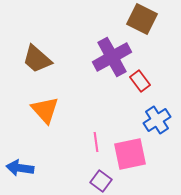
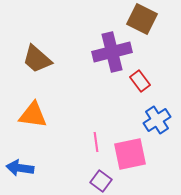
purple cross: moved 5 px up; rotated 15 degrees clockwise
orange triangle: moved 12 px left, 5 px down; rotated 40 degrees counterclockwise
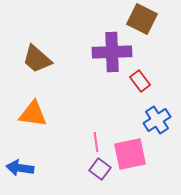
purple cross: rotated 12 degrees clockwise
orange triangle: moved 1 px up
purple square: moved 1 px left, 12 px up
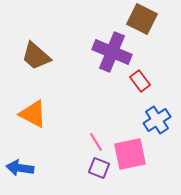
purple cross: rotated 24 degrees clockwise
brown trapezoid: moved 1 px left, 3 px up
orange triangle: rotated 20 degrees clockwise
pink line: rotated 24 degrees counterclockwise
purple square: moved 1 px left, 1 px up; rotated 15 degrees counterclockwise
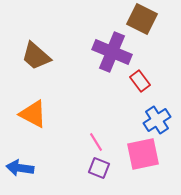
pink square: moved 13 px right
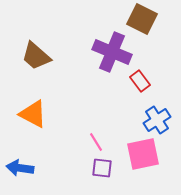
purple square: moved 3 px right; rotated 15 degrees counterclockwise
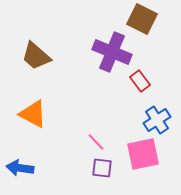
pink line: rotated 12 degrees counterclockwise
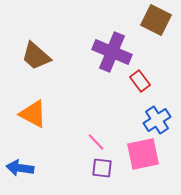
brown square: moved 14 px right, 1 px down
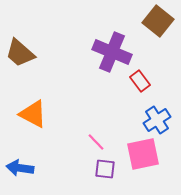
brown square: moved 2 px right, 1 px down; rotated 12 degrees clockwise
brown trapezoid: moved 16 px left, 3 px up
purple square: moved 3 px right, 1 px down
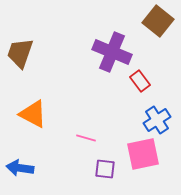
brown trapezoid: rotated 68 degrees clockwise
pink line: moved 10 px left, 4 px up; rotated 30 degrees counterclockwise
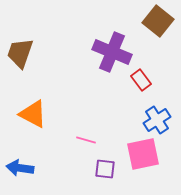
red rectangle: moved 1 px right, 1 px up
pink line: moved 2 px down
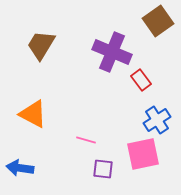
brown square: rotated 16 degrees clockwise
brown trapezoid: moved 21 px right, 8 px up; rotated 12 degrees clockwise
purple square: moved 2 px left
